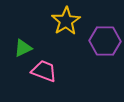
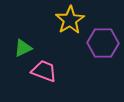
yellow star: moved 4 px right, 1 px up
purple hexagon: moved 2 px left, 2 px down
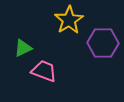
yellow star: moved 1 px left
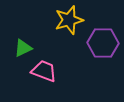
yellow star: rotated 16 degrees clockwise
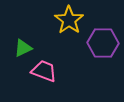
yellow star: rotated 20 degrees counterclockwise
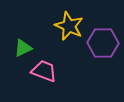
yellow star: moved 6 px down; rotated 12 degrees counterclockwise
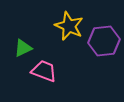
purple hexagon: moved 1 px right, 2 px up; rotated 8 degrees counterclockwise
